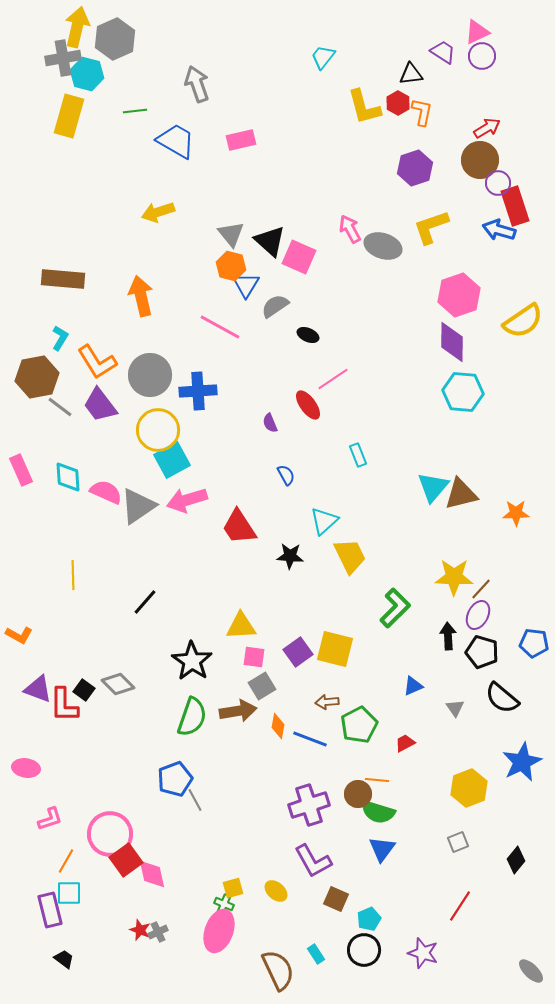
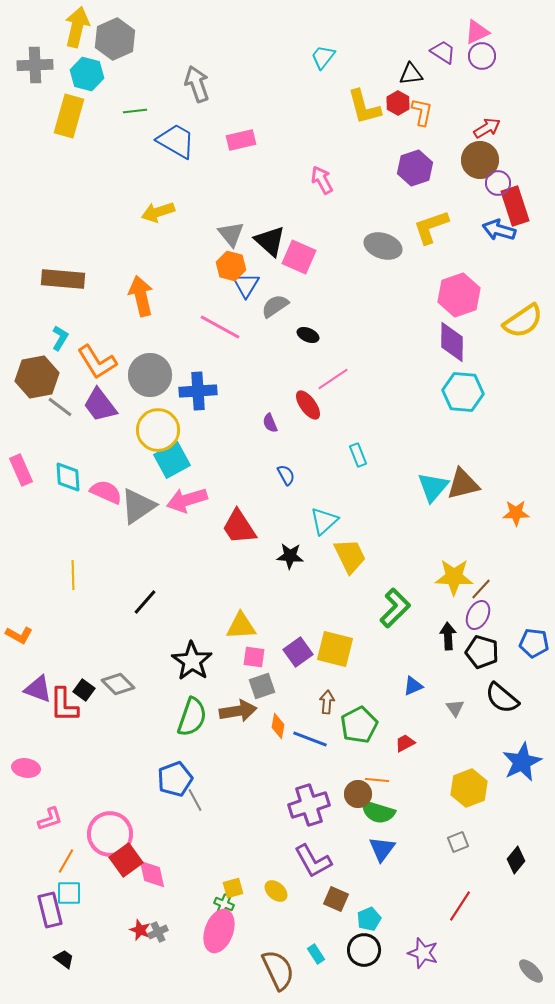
gray cross at (63, 58): moved 28 px left, 7 px down; rotated 8 degrees clockwise
pink arrow at (350, 229): moved 28 px left, 49 px up
brown triangle at (461, 494): moved 2 px right, 10 px up
gray square at (262, 686): rotated 12 degrees clockwise
brown arrow at (327, 702): rotated 100 degrees clockwise
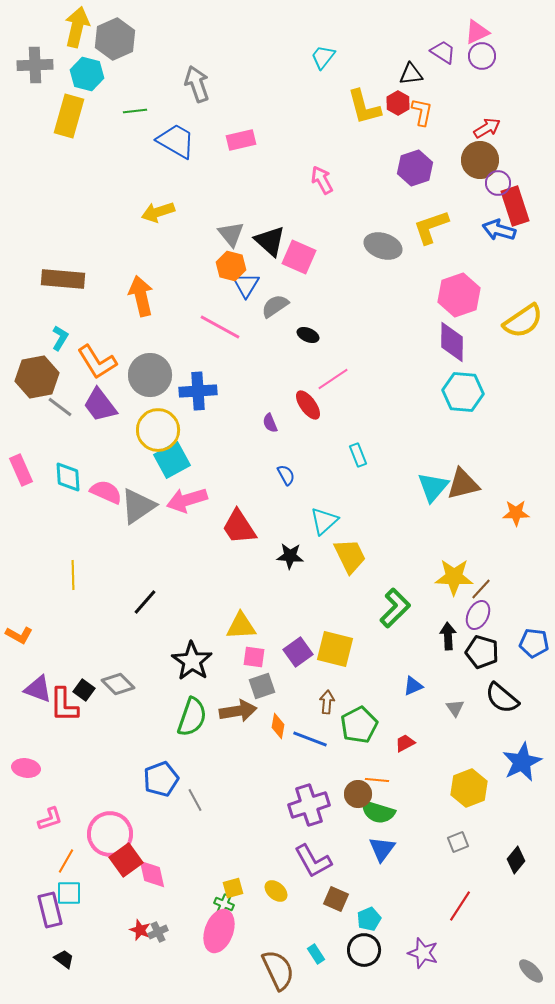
blue pentagon at (175, 779): moved 14 px left
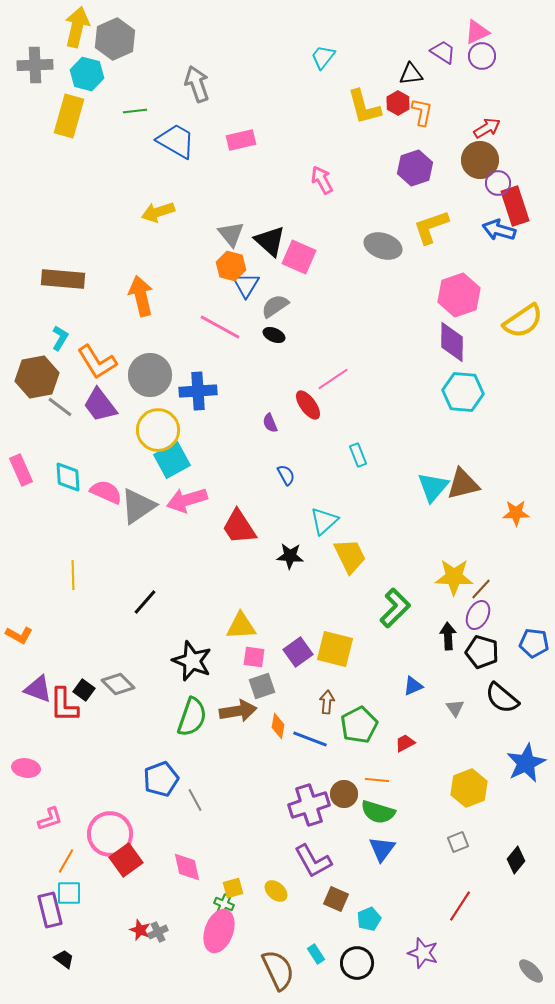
black ellipse at (308, 335): moved 34 px left
black star at (192, 661): rotated 12 degrees counterclockwise
blue star at (522, 762): moved 4 px right, 1 px down
brown circle at (358, 794): moved 14 px left
pink diamond at (152, 874): moved 35 px right, 7 px up
black circle at (364, 950): moved 7 px left, 13 px down
